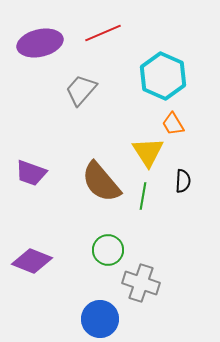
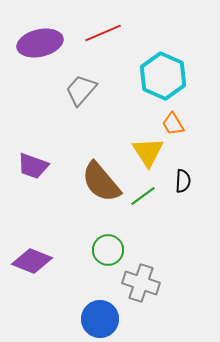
purple trapezoid: moved 2 px right, 7 px up
green line: rotated 44 degrees clockwise
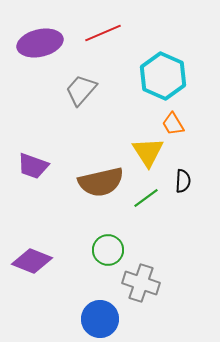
brown semicircle: rotated 63 degrees counterclockwise
green line: moved 3 px right, 2 px down
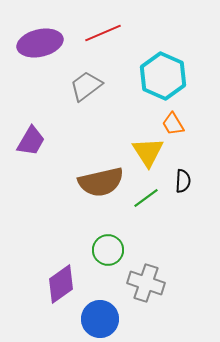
gray trapezoid: moved 5 px right, 4 px up; rotated 12 degrees clockwise
purple trapezoid: moved 2 px left, 25 px up; rotated 80 degrees counterclockwise
purple diamond: moved 29 px right, 23 px down; rotated 57 degrees counterclockwise
gray cross: moved 5 px right
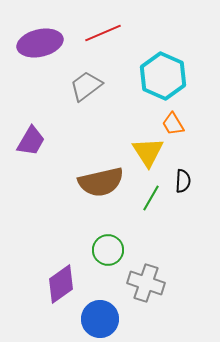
green line: moved 5 px right; rotated 24 degrees counterclockwise
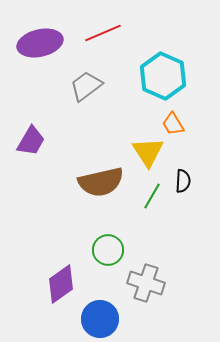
green line: moved 1 px right, 2 px up
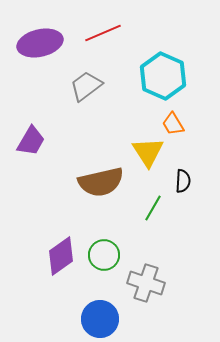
green line: moved 1 px right, 12 px down
green circle: moved 4 px left, 5 px down
purple diamond: moved 28 px up
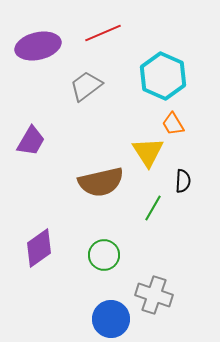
purple ellipse: moved 2 px left, 3 px down
purple diamond: moved 22 px left, 8 px up
gray cross: moved 8 px right, 12 px down
blue circle: moved 11 px right
